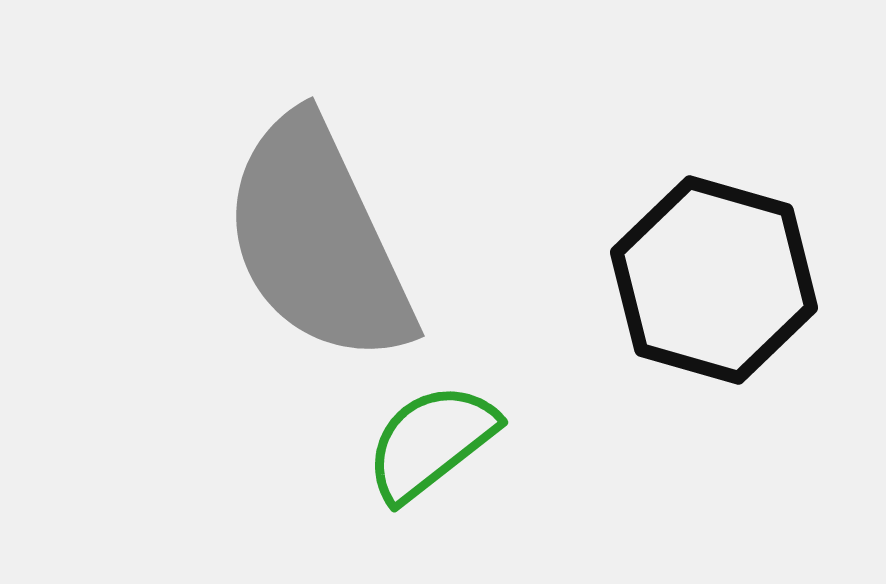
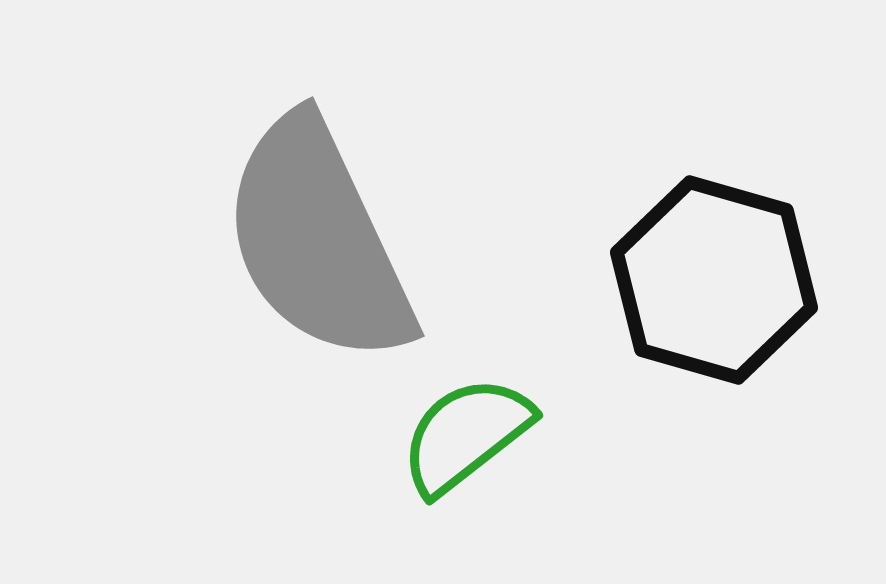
green semicircle: moved 35 px right, 7 px up
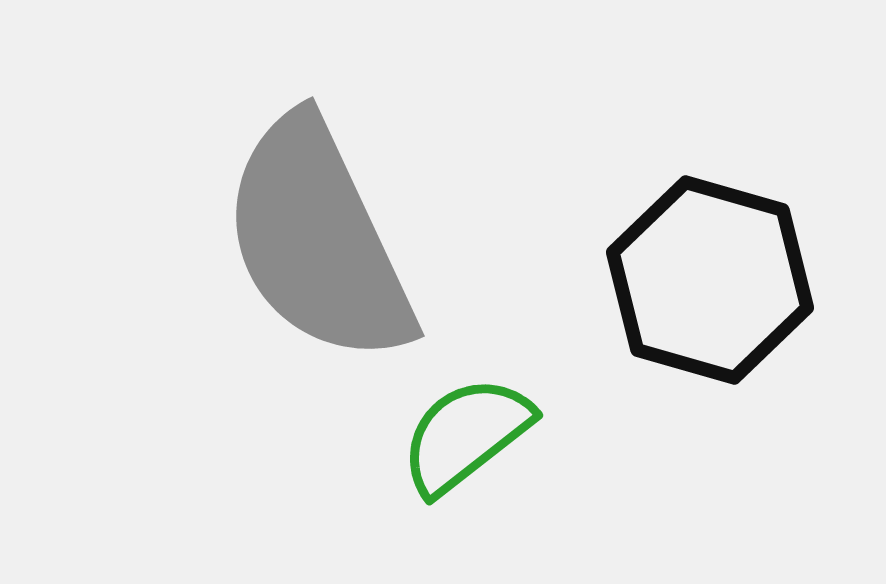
black hexagon: moved 4 px left
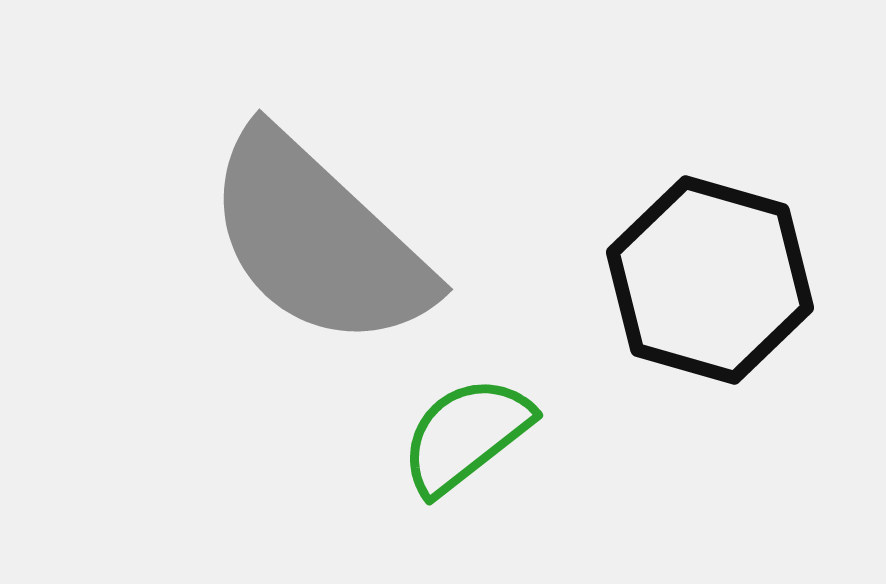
gray semicircle: rotated 22 degrees counterclockwise
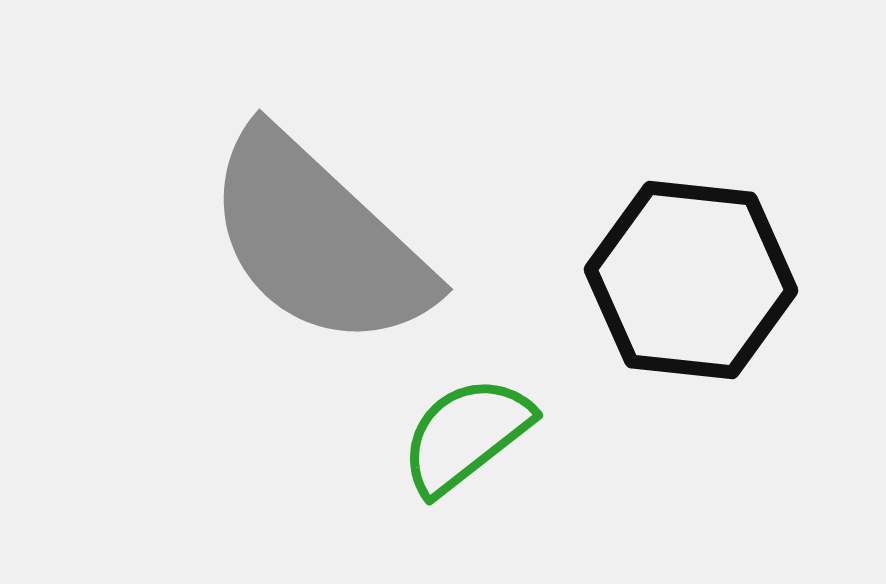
black hexagon: moved 19 px left; rotated 10 degrees counterclockwise
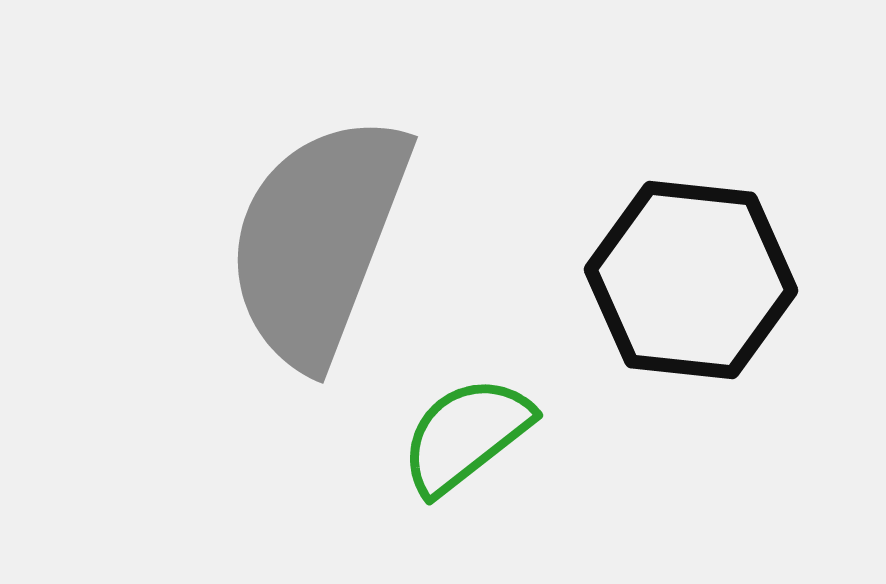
gray semicircle: rotated 68 degrees clockwise
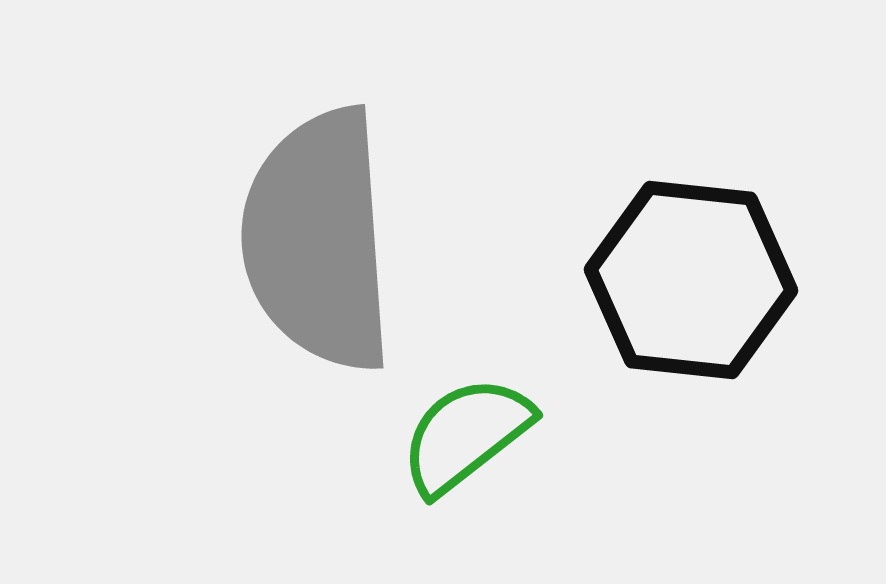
gray semicircle: rotated 25 degrees counterclockwise
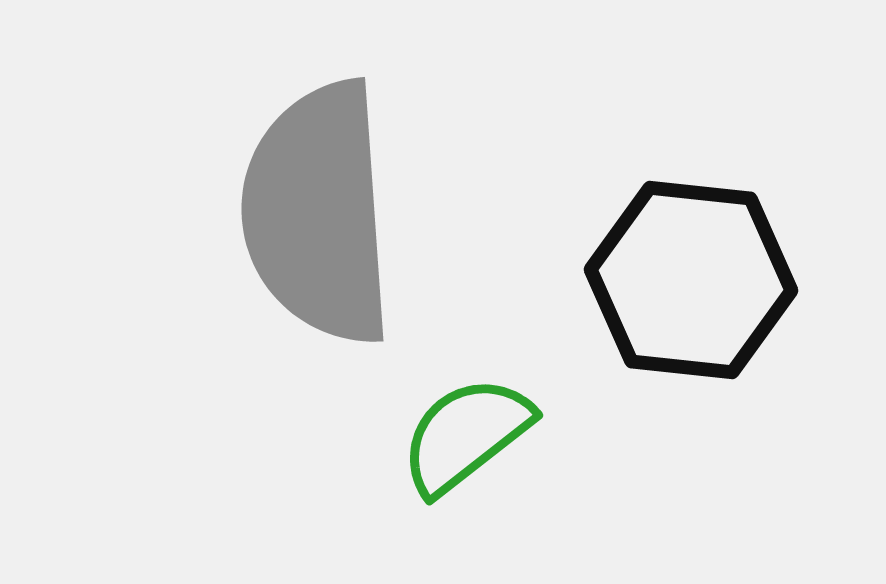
gray semicircle: moved 27 px up
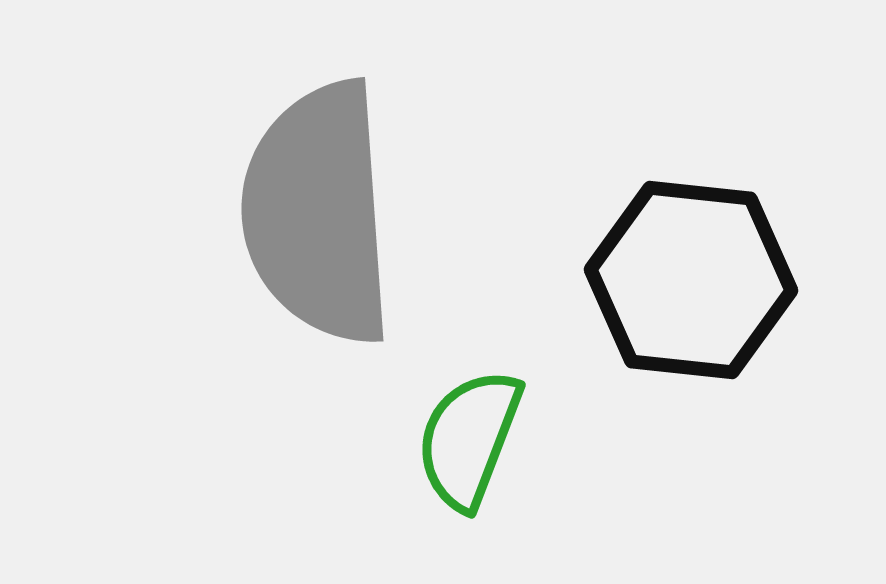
green semicircle: moved 3 px right, 4 px down; rotated 31 degrees counterclockwise
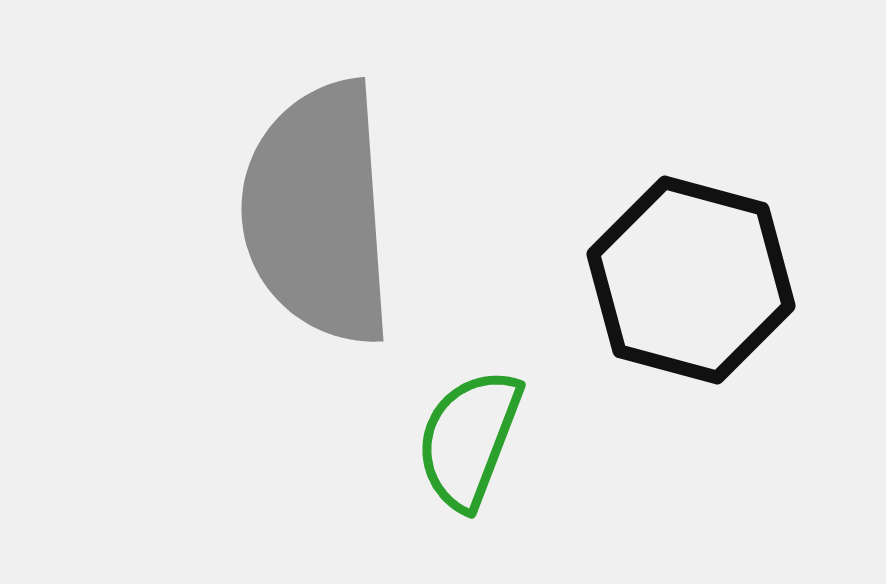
black hexagon: rotated 9 degrees clockwise
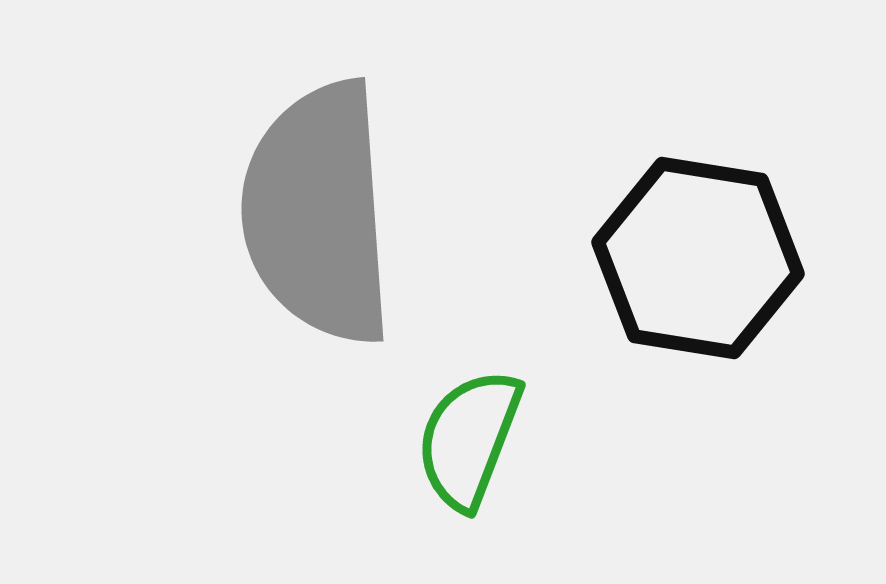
black hexagon: moved 7 px right, 22 px up; rotated 6 degrees counterclockwise
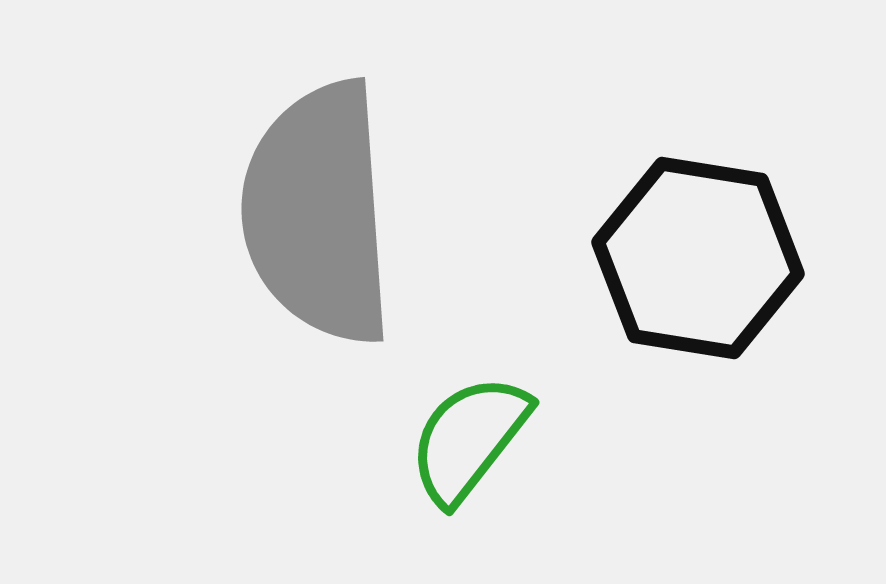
green semicircle: rotated 17 degrees clockwise
